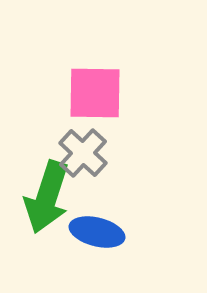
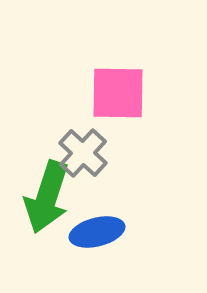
pink square: moved 23 px right
blue ellipse: rotated 28 degrees counterclockwise
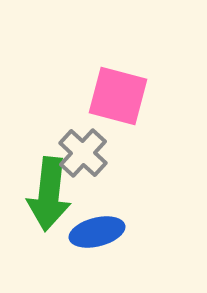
pink square: moved 3 px down; rotated 14 degrees clockwise
green arrow: moved 2 px right, 3 px up; rotated 12 degrees counterclockwise
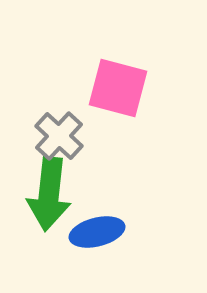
pink square: moved 8 px up
gray cross: moved 24 px left, 17 px up
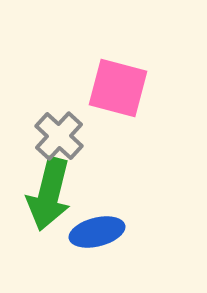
green arrow: rotated 8 degrees clockwise
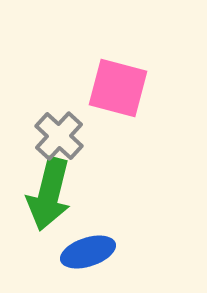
blue ellipse: moved 9 px left, 20 px down; rotated 4 degrees counterclockwise
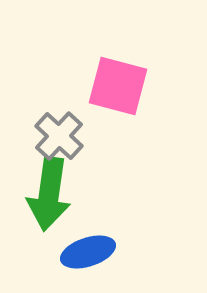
pink square: moved 2 px up
green arrow: rotated 6 degrees counterclockwise
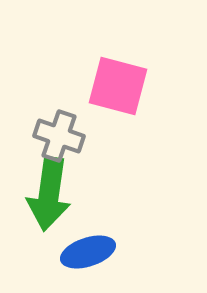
gray cross: rotated 24 degrees counterclockwise
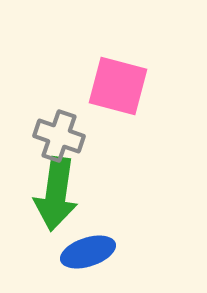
green arrow: moved 7 px right
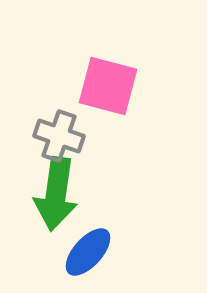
pink square: moved 10 px left
blue ellipse: rotated 30 degrees counterclockwise
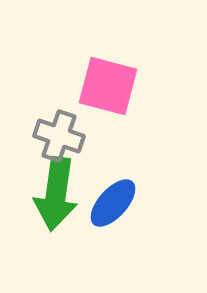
blue ellipse: moved 25 px right, 49 px up
